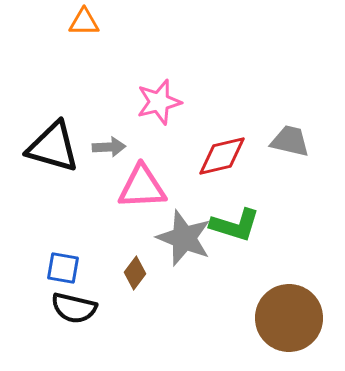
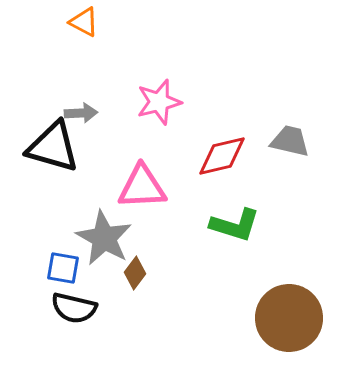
orange triangle: rotated 28 degrees clockwise
gray arrow: moved 28 px left, 34 px up
gray star: moved 80 px left; rotated 8 degrees clockwise
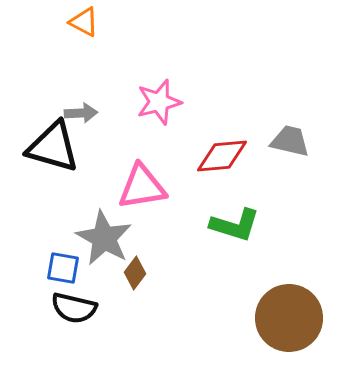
red diamond: rotated 8 degrees clockwise
pink triangle: rotated 6 degrees counterclockwise
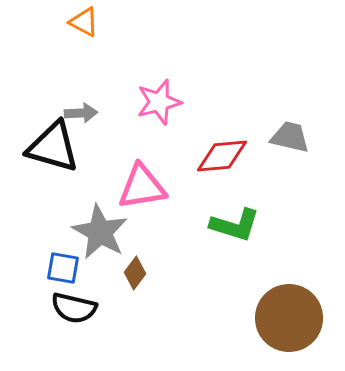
gray trapezoid: moved 4 px up
gray star: moved 4 px left, 6 px up
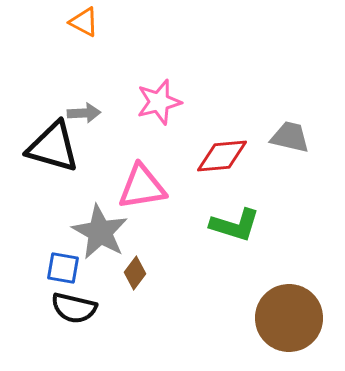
gray arrow: moved 3 px right
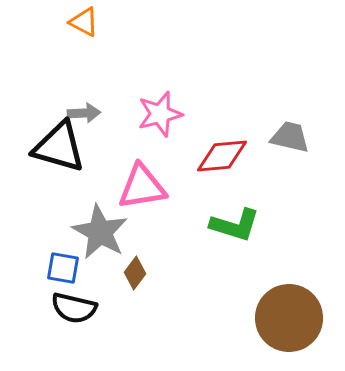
pink star: moved 1 px right, 12 px down
black triangle: moved 6 px right
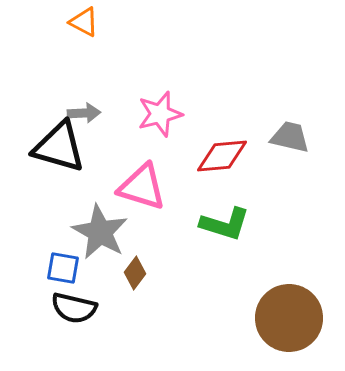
pink triangle: rotated 26 degrees clockwise
green L-shape: moved 10 px left, 1 px up
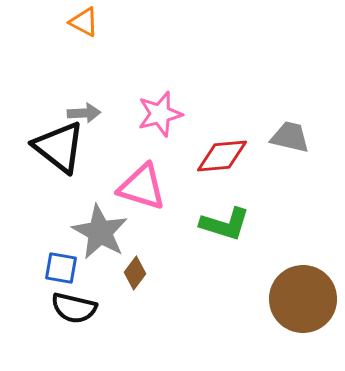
black triangle: rotated 22 degrees clockwise
blue square: moved 2 px left
brown circle: moved 14 px right, 19 px up
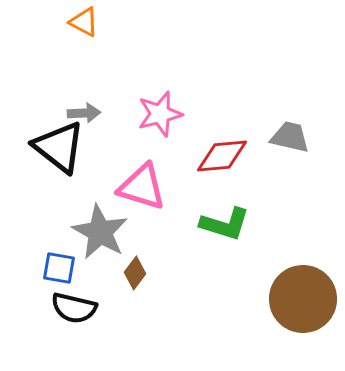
blue square: moved 2 px left
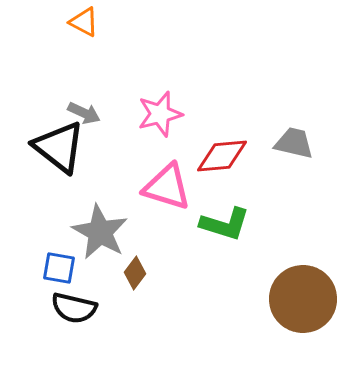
gray arrow: rotated 28 degrees clockwise
gray trapezoid: moved 4 px right, 6 px down
pink triangle: moved 25 px right
